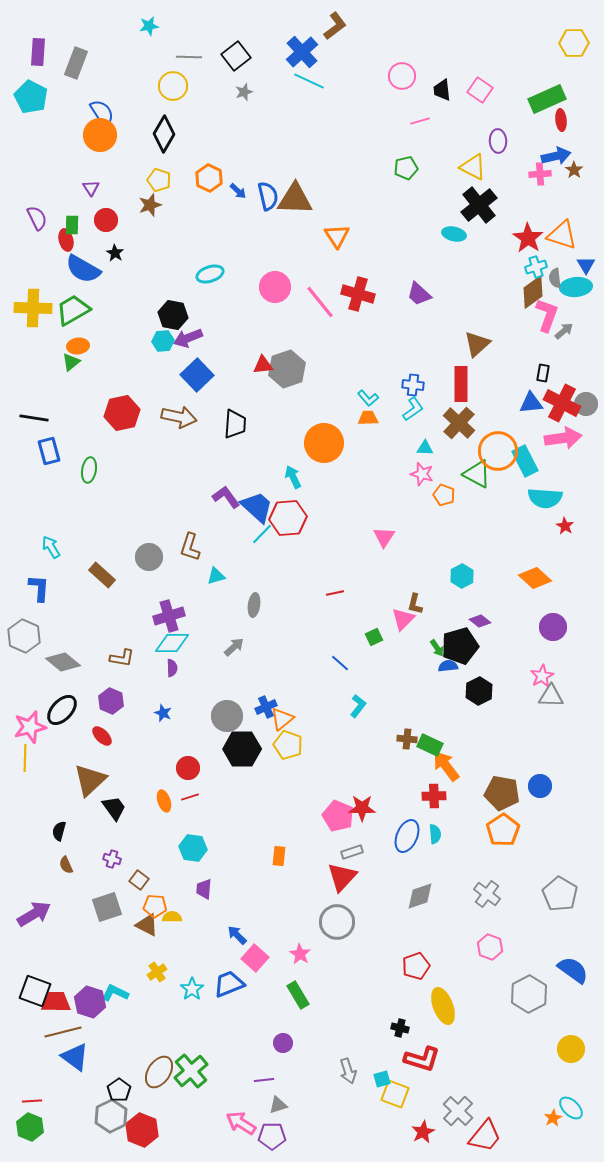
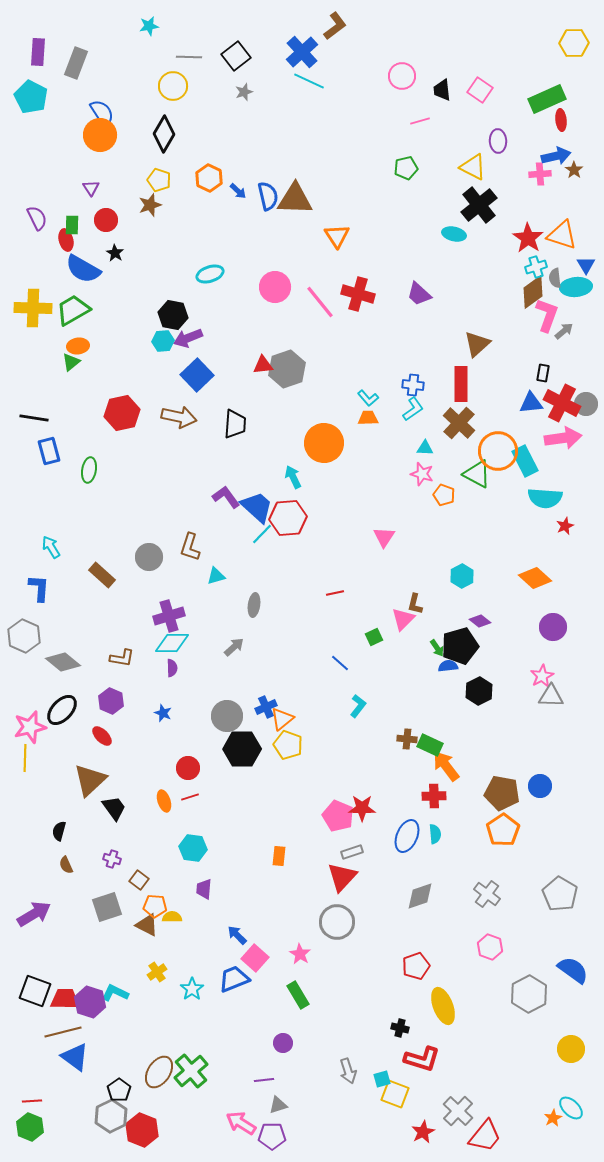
red star at (565, 526): rotated 18 degrees clockwise
blue trapezoid at (229, 984): moved 5 px right, 5 px up
red trapezoid at (56, 1002): moved 9 px right, 3 px up
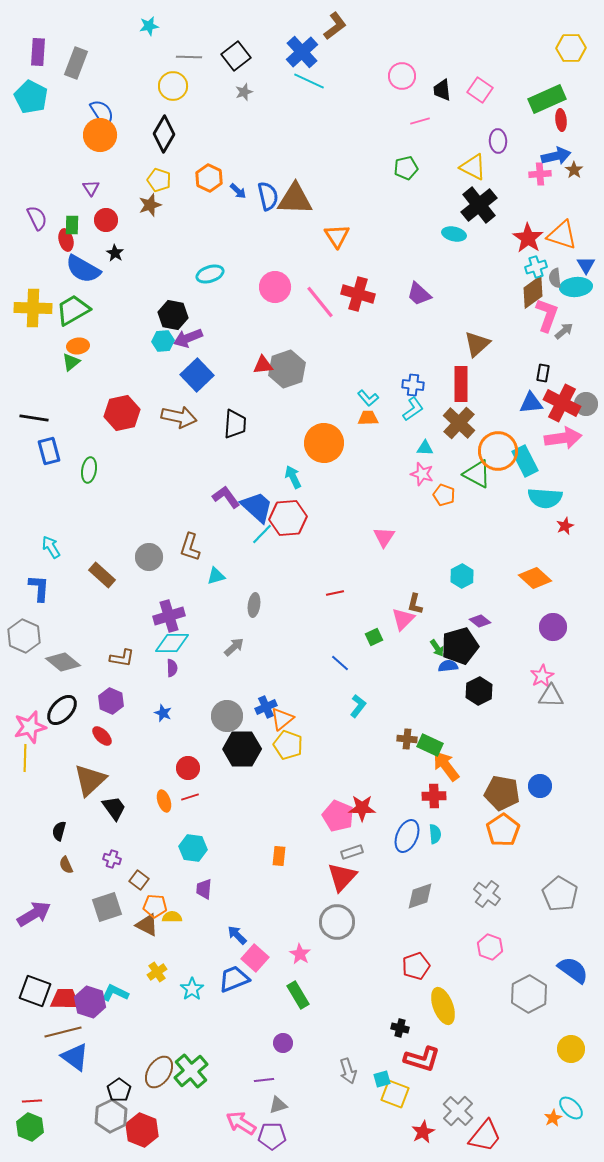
yellow hexagon at (574, 43): moved 3 px left, 5 px down
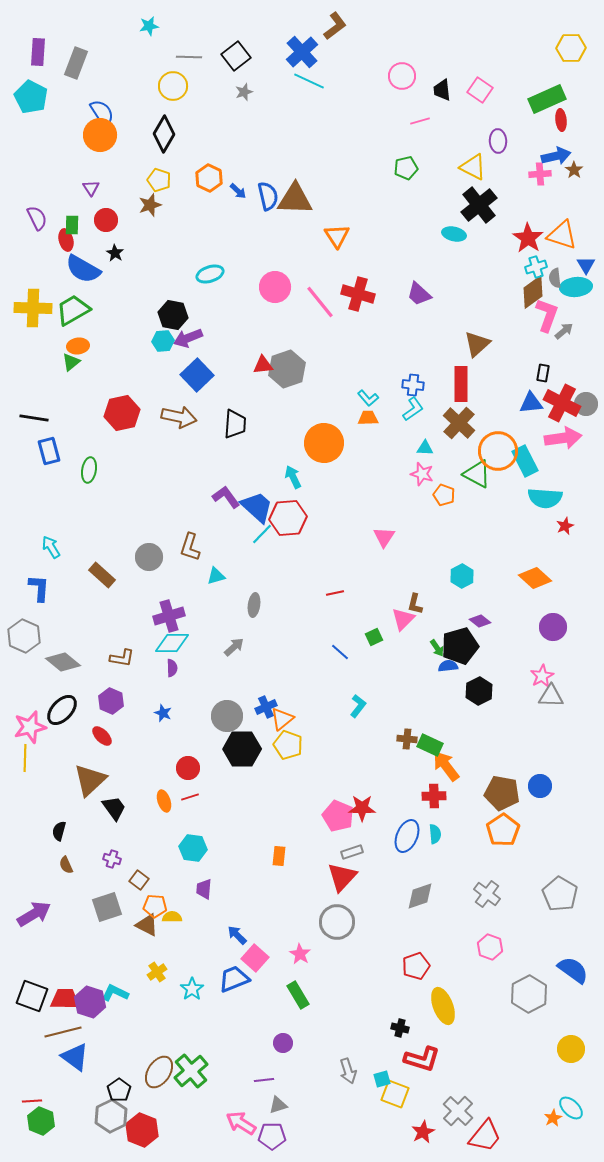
blue line at (340, 663): moved 11 px up
black square at (35, 991): moved 3 px left, 5 px down
green hexagon at (30, 1127): moved 11 px right, 6 px up
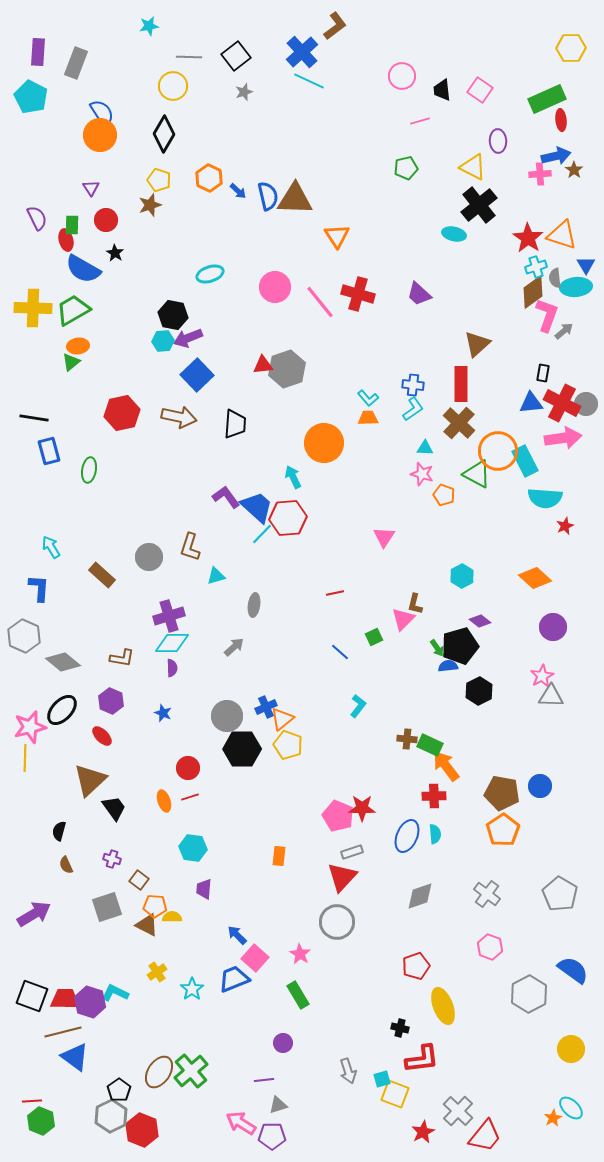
red L-shape at (422, 1059): rotated 24 degrees counterclockwise
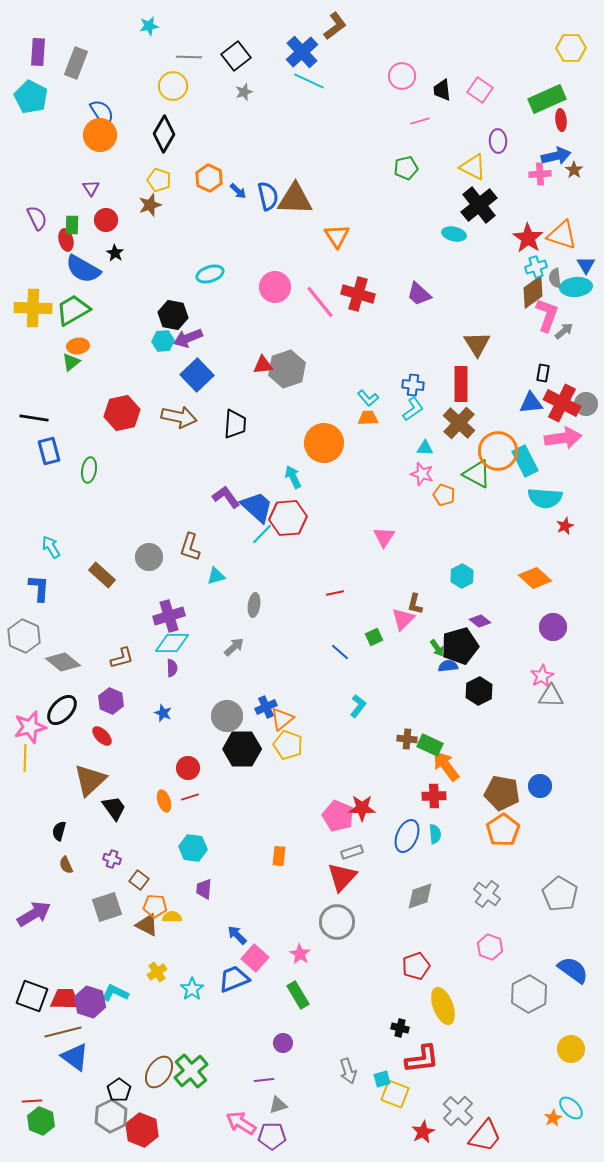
brown triangle at (477, 344): rotated 20 degrees counterclockwise
brown L-shape at (122, 658): rotated 25 degrees counterclockwise
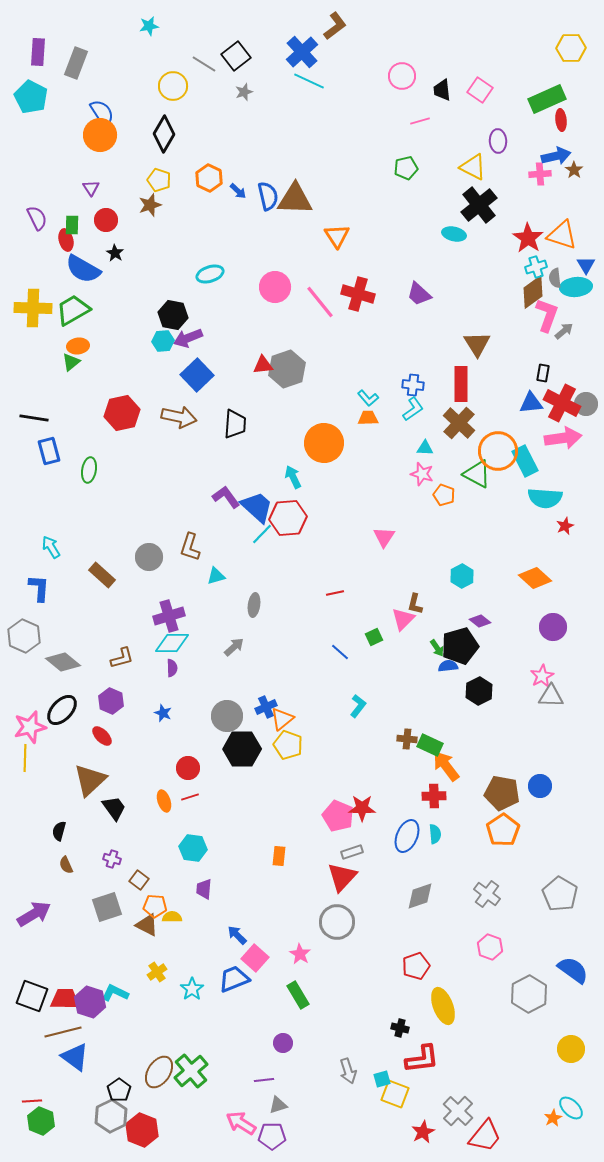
gray line at (189, 57): moved 15 px right, 7 px down; rotated 30 degrees clockwise
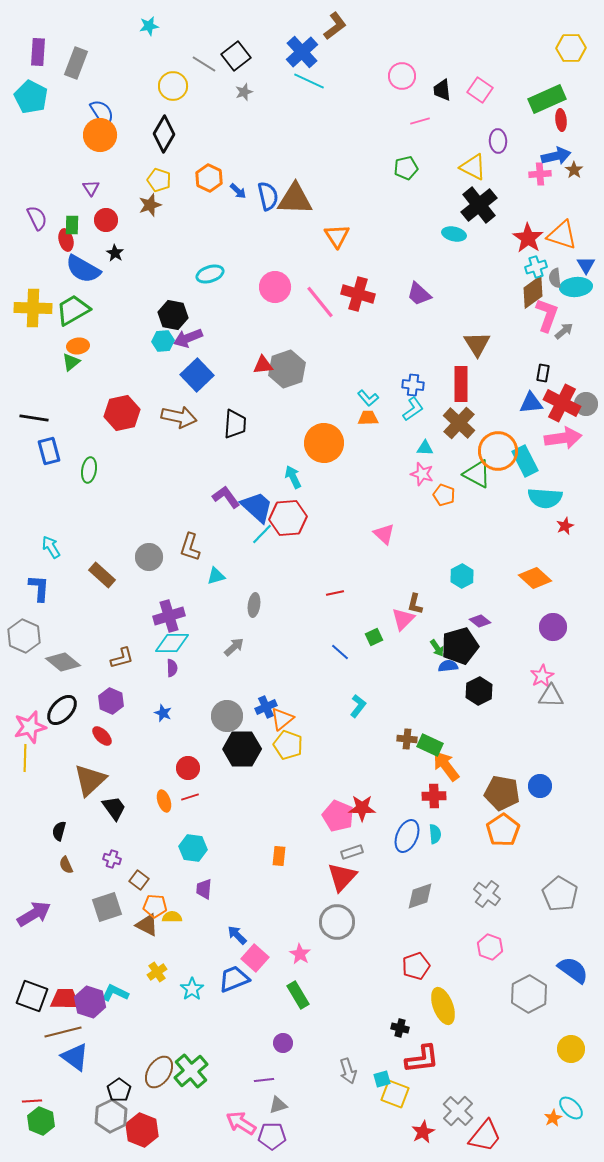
pink triangle at (384, 537): moved 3 px up; rotated 20 degrees counterclockwise
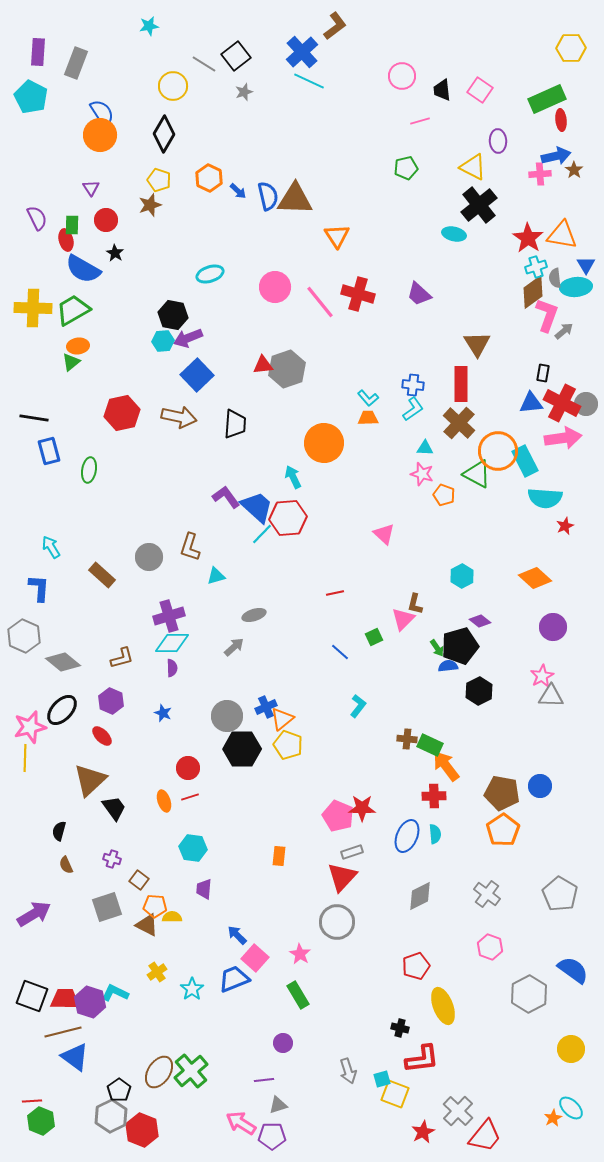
orange triangle at (562, 235): rotated 8 degrees counterclockwise
gray ellipse at (254, 605): moved 10 px down; rotated 65 degrees clockwise
gray diamond at (420, 896): rotated 8 degrees counterclockwise
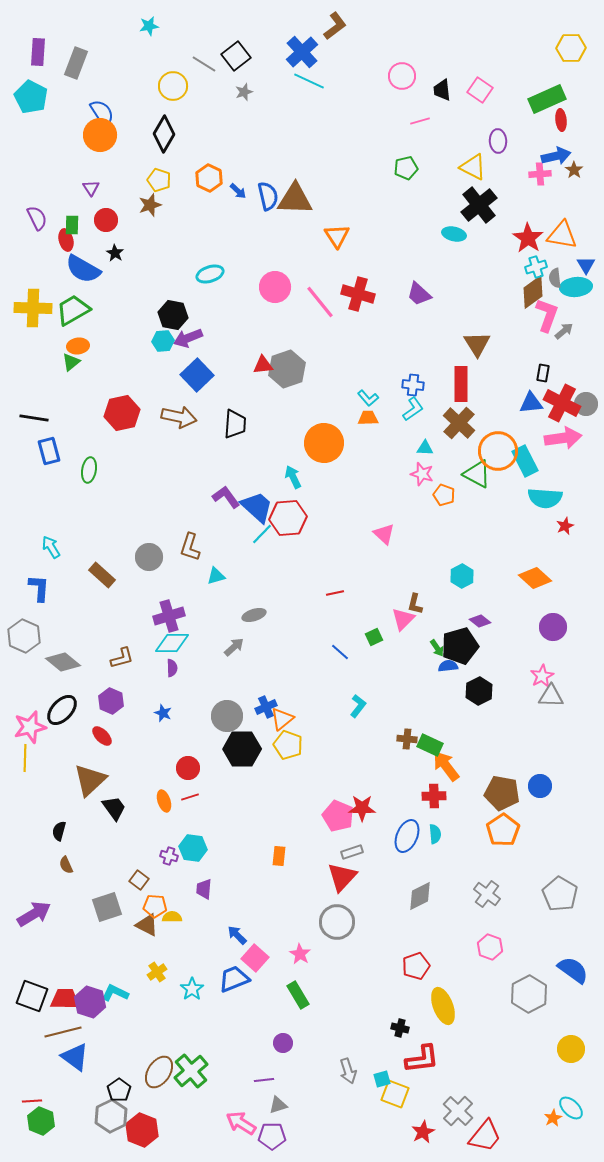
purple cross at (112, 859): moved 57 px right, 3 px up
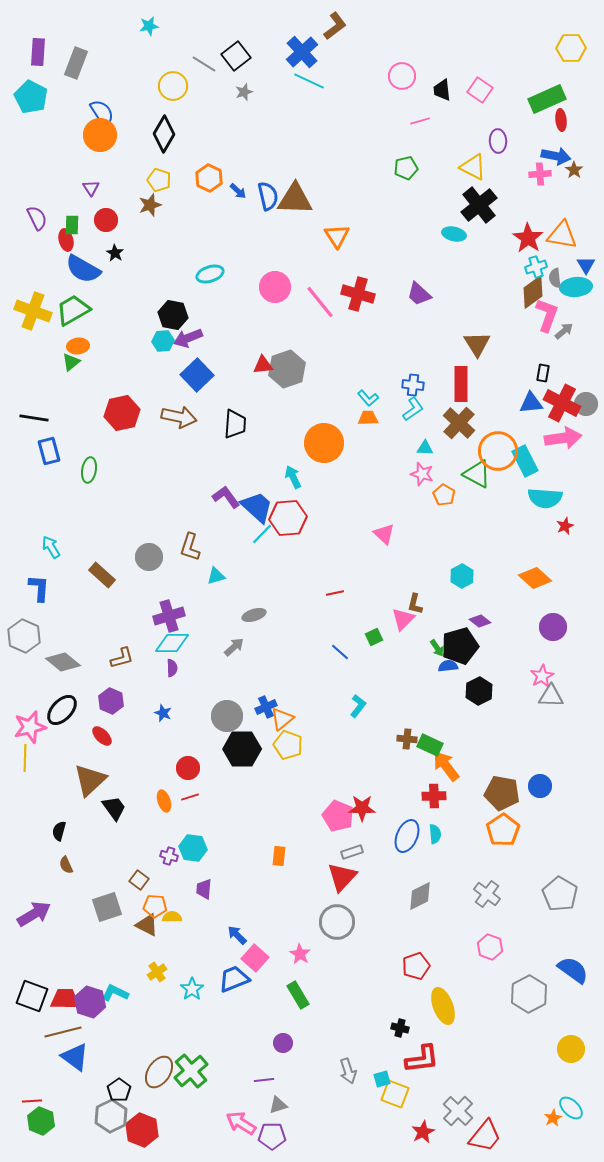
blue arrow at (556, 156): rotated 24 degrees clockwise
yellow cross at (33, 308): moved 3 px down; rotated 18 degrees clockwise
orange pentagon at (444, 495): rotated 10 degrees clockwise
